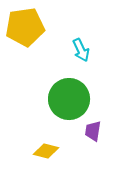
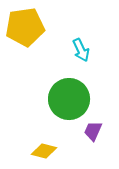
purple trapezoid: rotated 15 degrees clockwise
yellow diamond: moved 2 px left
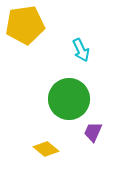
yellow pentagon: moved 2 px up
purple trapezoid: moved 1 px down
yellow diamond: moved 2 px right, 2 px up; rotated 25 degrees clockwise
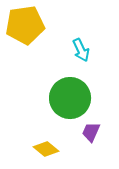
green circle: moved 1 px right, 1 px up
purple trapezoid: moved 2 px left
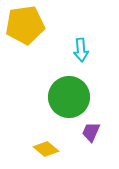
cyan arrow: rotated 20 degrees clockwise
green circle: moved 1 px left, 1 px up
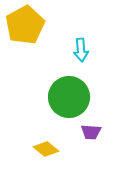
yellow pentagon: rotated 21 degrees counterclockwise
purple trapezoid: rotated 110 degrees counterclockwise
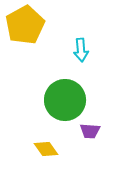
green circle: moved 4 px left, 3 px down
purple trapezoid: moved 1 px left, 1 px up
yellow diamond: rotated 15 degrees clockwise
